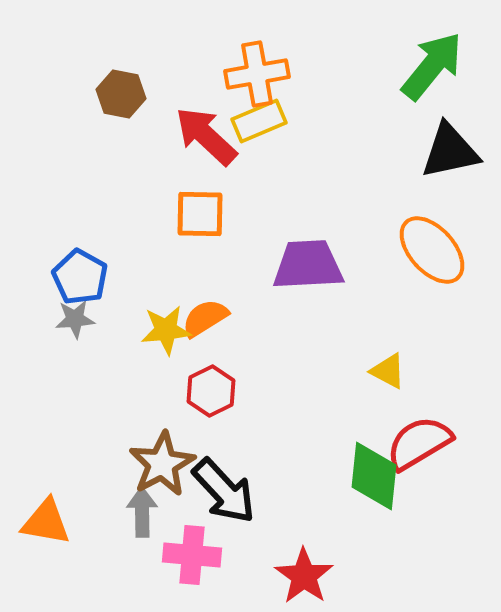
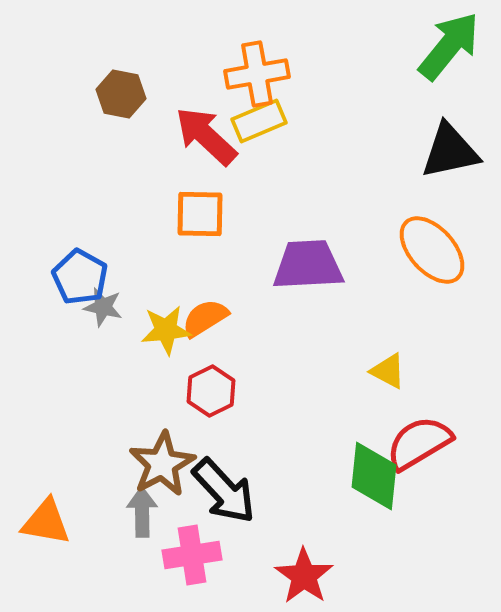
green arrow: moved 17 px right, 20 px up
gray star: moved 28 px right, 12 px up; rotated 18 degrees clockwise
pink cross: rotated 14 degrees counterclockwise
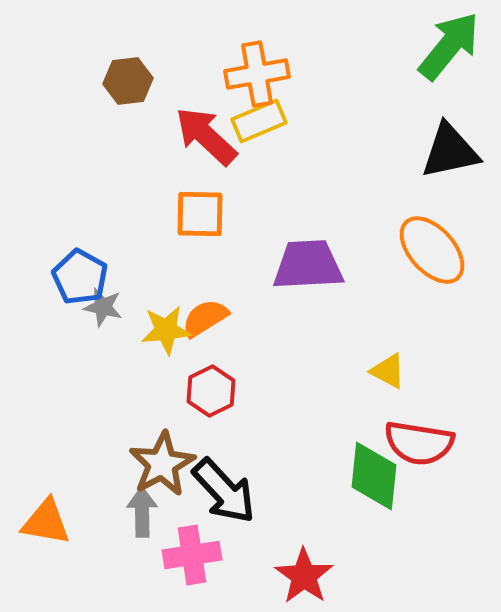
brown hexagon: moved 7 px right, 13 px up; rotated 18 degrees counterclockwise
red semicircle: rotated 140 degrees counterclockwise
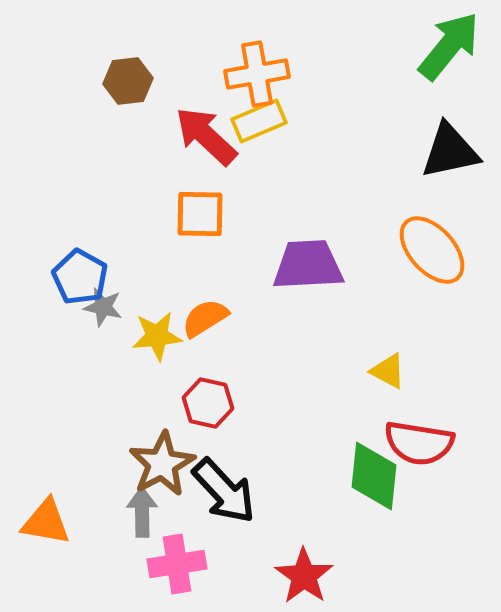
yellow star: moved 9 px left, 6 px down
red hexagon: moved 3 px left, 12 px down; rotated 21 degrees counterclockwise
pink cross: moved 15 px left, 9 px down
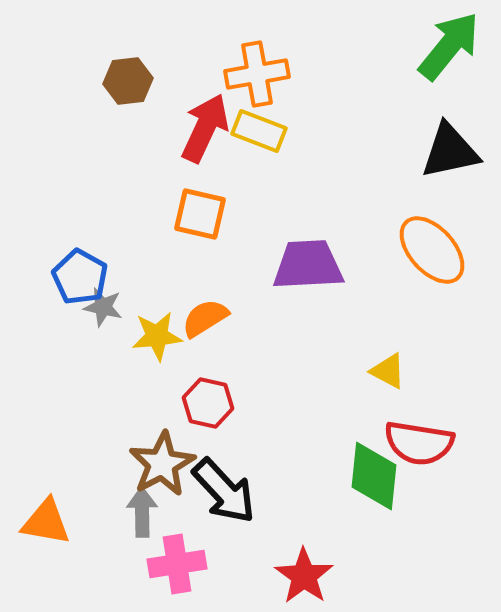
yellow rectangle: moved 10 px down; rotated 44 degrees clockwise
red arrow: moved 1 px left, 8 px up; rotated 72 degrees clockwise
orange square: rotated 12 degrees clockwise
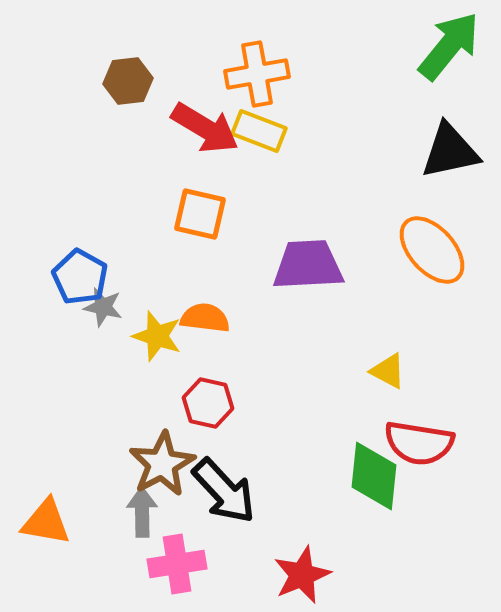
red arrow: rotated 96 degrees clockwise
orange semicircle: rotated 39 degrees clockwise
yellow star: rotated 24 degrees clockwise
red star: moved 2 px left, 1 px up; rotated 14 degrees clockwise
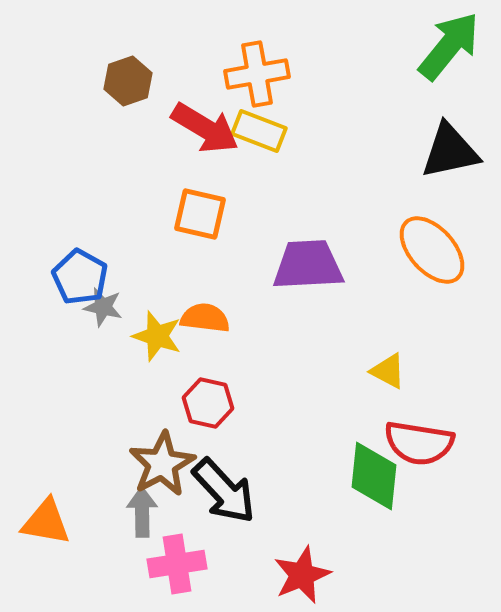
brown hexagon: rotated 12 degrees counterclockwise
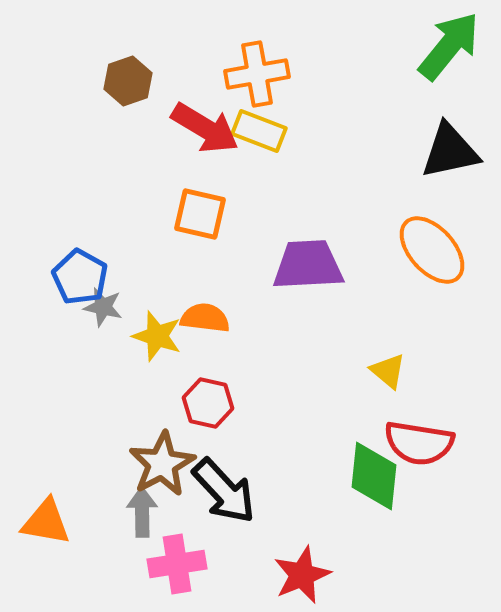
yellow triangle: rotated 12 degrees clockwise
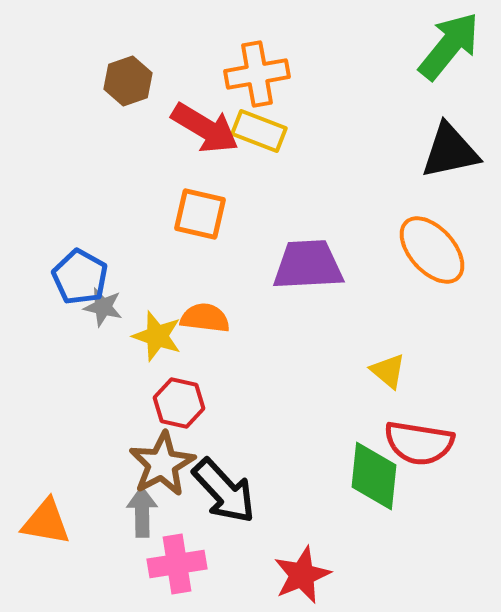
red hexagon: moved 29 px left
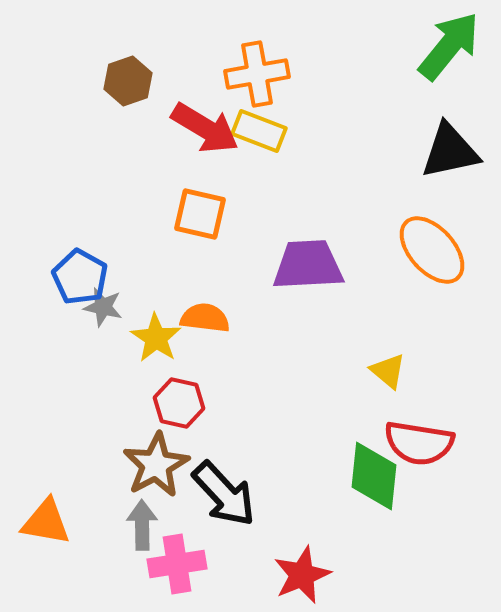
yellow star: moved 1 px left, 2 px down; rotated 15 degrees clockwise
brown star: moved 6 px left, 1 px down
black arrow: moved 3 px down
gray arrow: moved 13 px down
